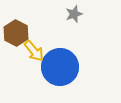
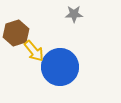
gray star: rotated 18 degrees clockwise
brown hexagon: rotated 15 degrees clockwise
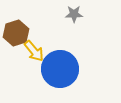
blue circle: moved 2 px down
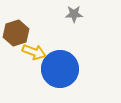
yellow arrow: moved 1 px down; rotated 30 degrees counterclockwise
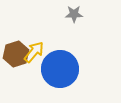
brown hexagon: moved 21 px down
yellow arrow: rotated 70 degrees counterclockwise
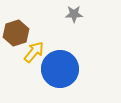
brown hexagon: moved 21 px up
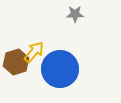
gray star: moved 1 px right
brown hexagon: moved 29 px down
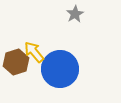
gray star: rotated 30 degrees counterclockwise
yellow arrow: rotated 80 degrees counterclockwise
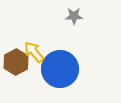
gray star: moved 1 px left, 2 px down; rotated 30 degrees clockwise
brown hexagon: rotated 10 degrees counterclockwise
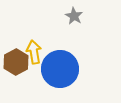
gray star: rotated 30 degrees clockwise
yellow arrow: rotated 30 degrees clockwise
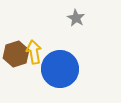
gray star: moved 2 px right, 2 px down
brown hexagon: moved 8 px up; rotated 10 degrees clockwise
